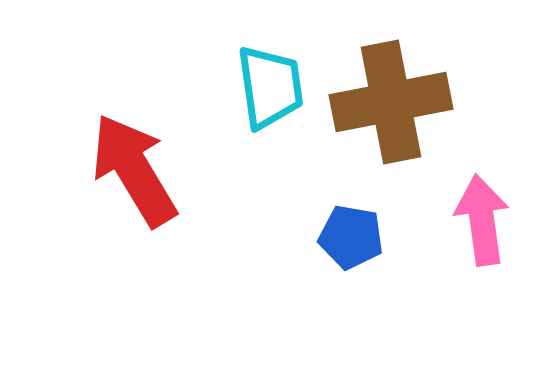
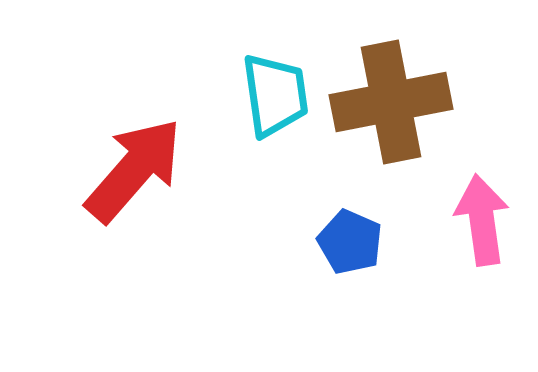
cyan trapezoid: moved 5 px right, 8 px down
red arrow: rotated 72 degrees clockwise
blue pentagon: moved 1 px left, 5 px down; rotated 14 degrees clockwise
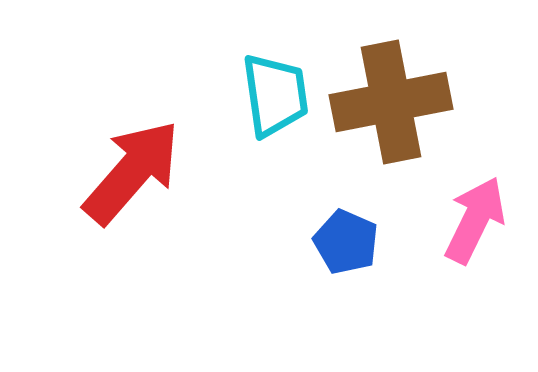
red arrow: moved 2 px left, 2 px down
pink arrow: moved 7 px left; rotated 34 degrees clockwise
blue pentagon: moved 4 px left
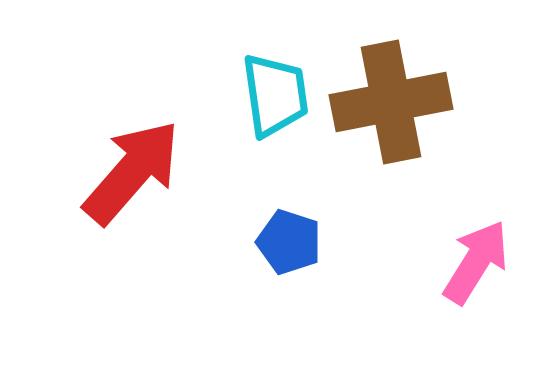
pink arrow: moved 1 px right, 42 px down; rotated 6 degrees clockwise
blue pentagon: moved 57 px left; rotated 6 degrees counterclockwise
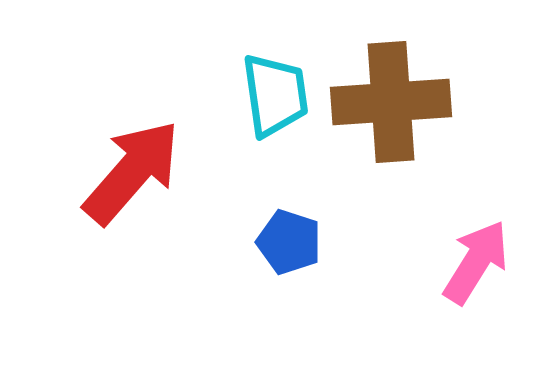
brown cross: rotated 7 degrees clockwise
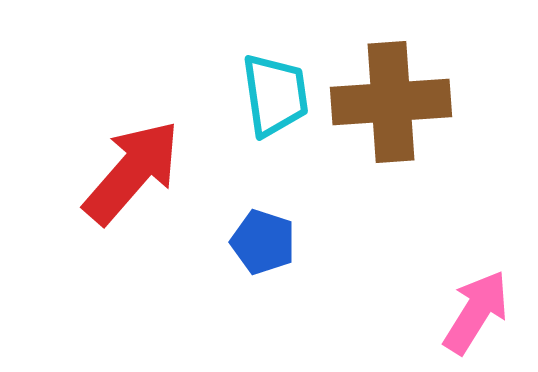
blue pentagon: moved 26 px left
pink arrow: moved 50 px down
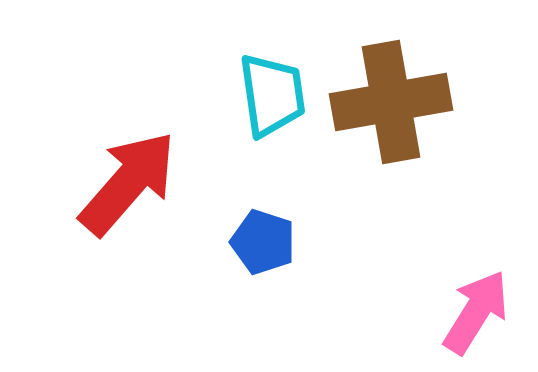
cyan trapezoid: moved 3 px left
brown cross: rotated 6 degrees counterclockwise
red arrow: moved 4 px left, 11 px down
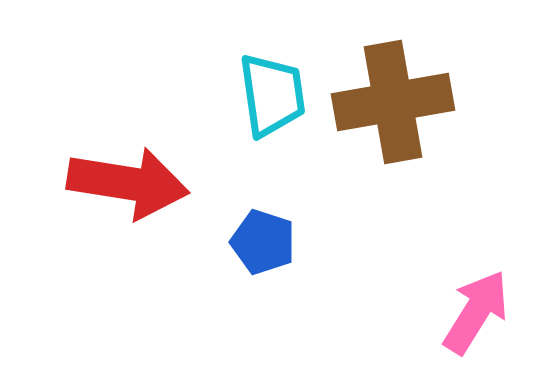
brown cross: moved 2 px right
red arrow: rotated 58 degrees clockwise
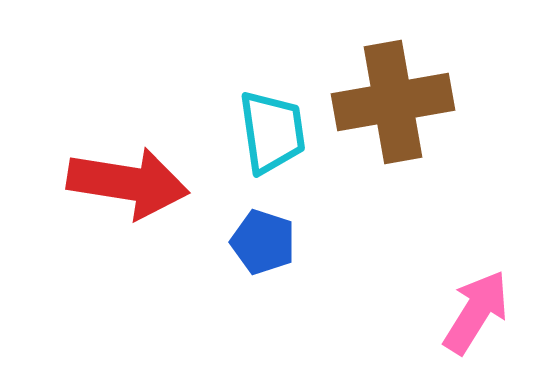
cyan trapezoid: moved 37 px down
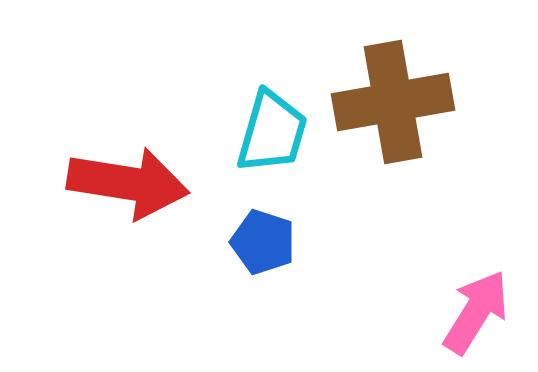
cyan trapezoid: rotated 24 degrees clockwise
